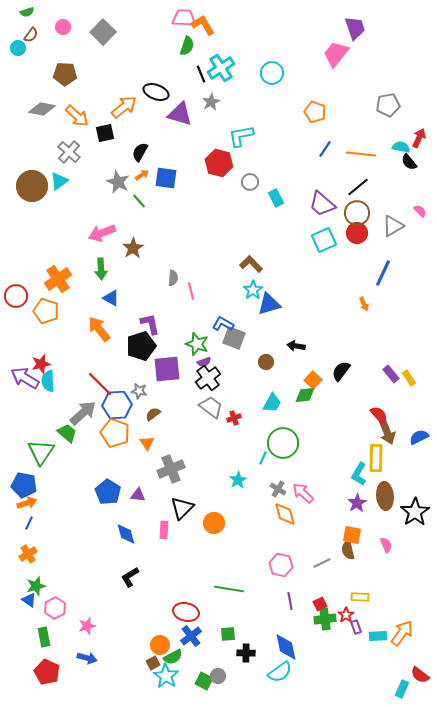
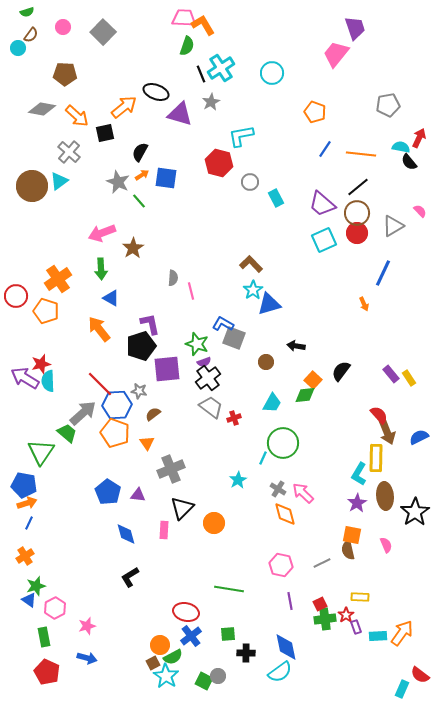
orange cross at (28, 554): moved 3 px left, 2 px down
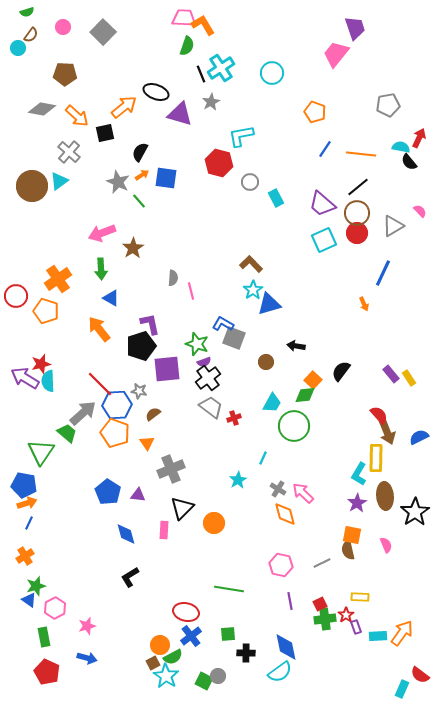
green circle at (283, 443): moved 11 px right, 17 px up
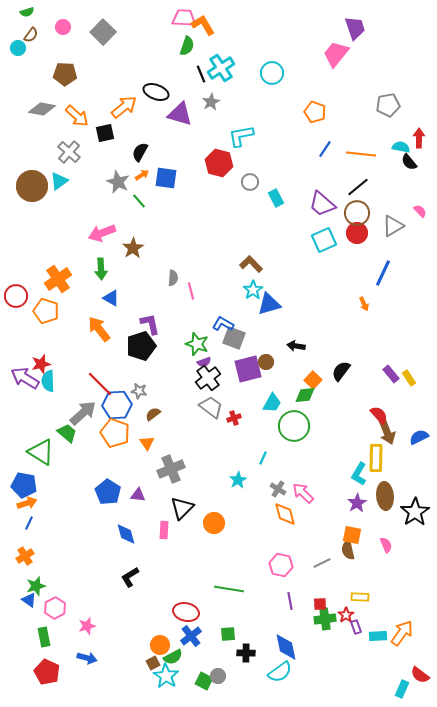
red arrow at (419, 138): rotated 24 degrees counterclockwise
purple square at (167, 369): moved 81 px right; rotated 8 degrees counterclockwise
green triangle at (41, 452): rotated 32 degrees counterclockwise
red square at (320, 604): rotated 24 degrees clockwise
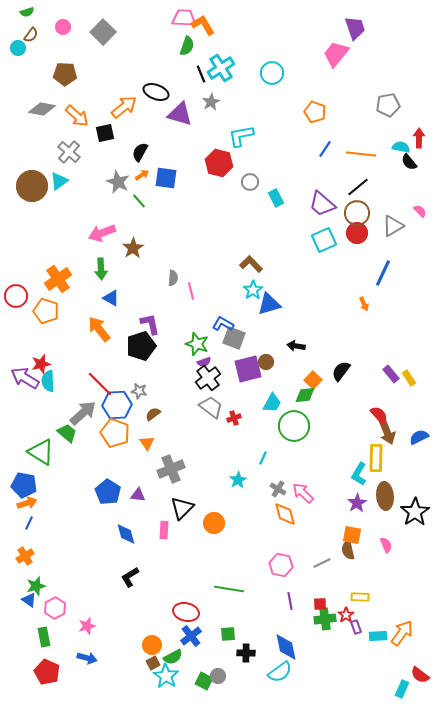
orange circle at (160, 645): moved 8 px left
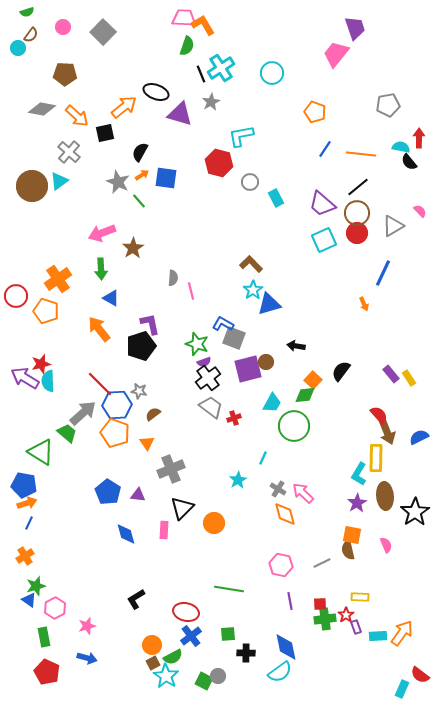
black L-shape at (130, 577): moved 6 px right, 22 px down
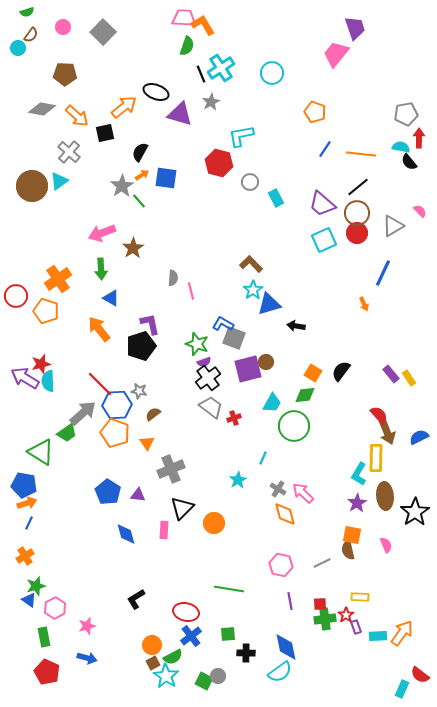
gray pentagon at (388, 105): moved 18 px right, 9 px down
gray star at (118, 182): moved 4 px right, 4 px down; rotated 15 degrees clockwise
black arrow at (296, 346): moved 20 px up
orange square at (313, 380): moved 7 px up; rotated 12 degrees counterclockwise
green trapezoid at (67, 433): rotated 105 degrees clockwise
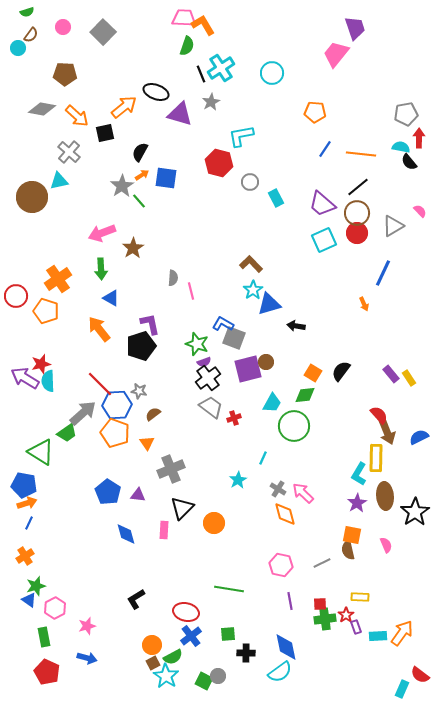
orange pentagon at (315, 112): rotated 15 degrees counterclockwise
cyan triangle at (59, 181): rotated 24 degrees clockwise
brown circle at (32, 186): moved 11 px down
